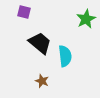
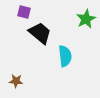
black trapezoid: moved 10 px up
brown star: moved 26 px left; rotated 16 degrees counterclockwise
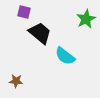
cyan semicircle: rotated 135 degrees clockwise
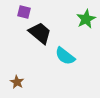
brown star: moved 1 px right, 1 px down; rotated 24 degrees clockwise
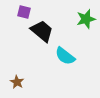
green star: rotated 12 degrees clockwise
black trapezoid: moved 2 px right, 2 px up
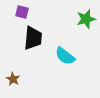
purple square: moved 2 px left
black trapezoid: moved 9 px left, 7 px down; rotated 55 degrees clockwise
brown star: moved 4 px left, 3 px up
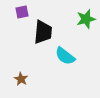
purple square: rotated 24 degrees counterclockwise
black trapezoid: moved 10 px right, 6 px up
brown star: moved 8 px right
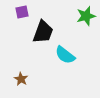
green star: moved 3 px up
black trapezoid: rotated 15 degrees clockwise
cyan semicircle: moved 1 px up
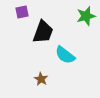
brown star: moved 20 px right
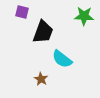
purple square: rotated 24 degrees clockwise
green star: moved 2 px left; rotated 18 degrees clockwise
cyan semicircle: moved 3 px left, 4 px down
